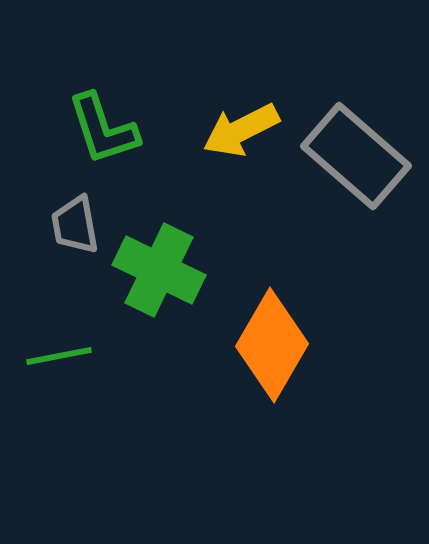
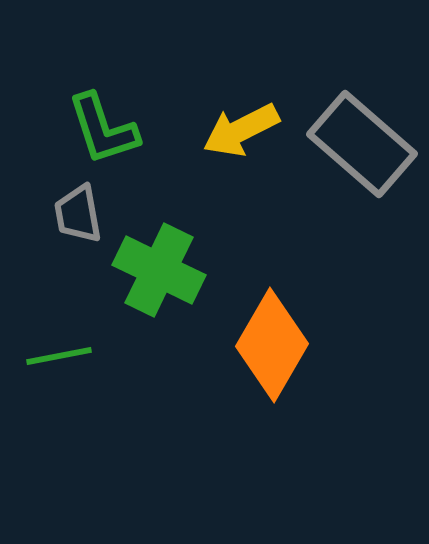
gray rectangle: moved 6 px right, 12 px up
gray trapezoid: moved 3 px right, 11 px up
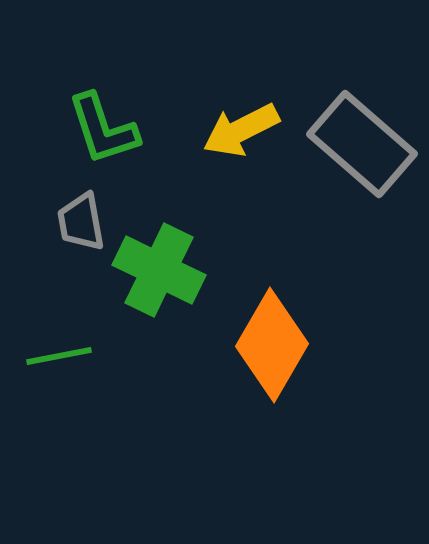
gray trapezoid: moved 3 px right, 8 px down
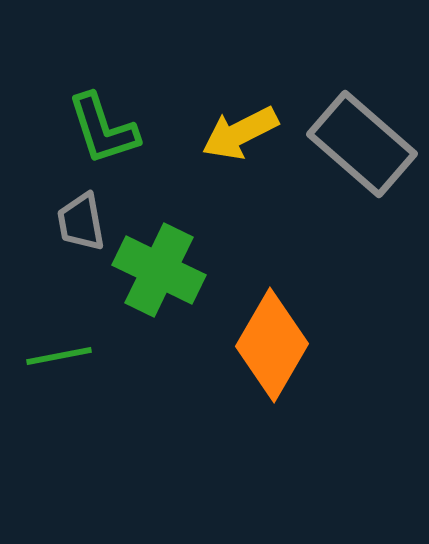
yellow arrow: moved 1 px left, 3 px down
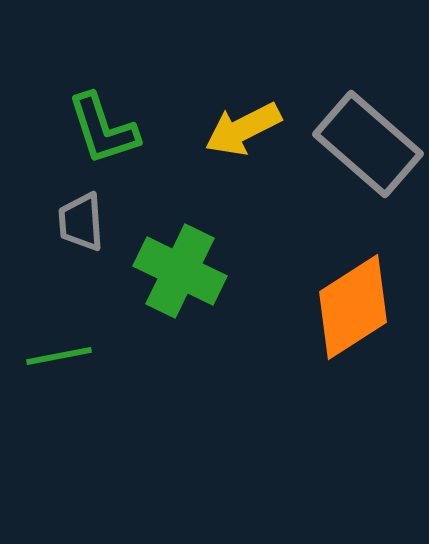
yellow arrow: moved 3 px right, 4 px up
gray rectangle: moved 6 px right
gray trapezoid: rotated 6 degrees clockwise
green cross: moved 21 px right, 1 px down
orange diamond: moved 81 px right, 38 px up; rotated 27 degrees clockwise
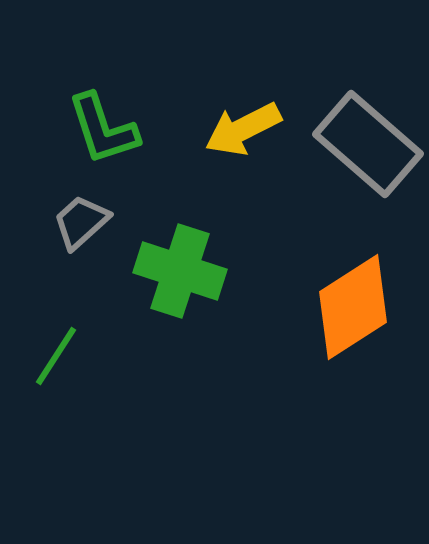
gray trapezoid: rotated 52 degrees clockwise
green cross: rotated 8 degrees counterclockwise
green line: moved 3 px left; rotated 46 degrees counterclockwise
